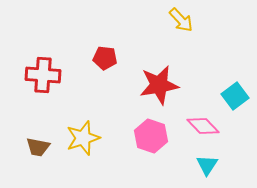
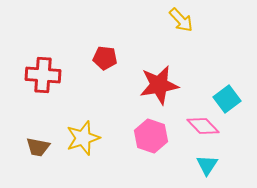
cyan square: moved 8 px left, 3 px down
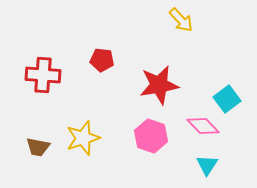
red pentagon: moved 3 px left, 2 px down
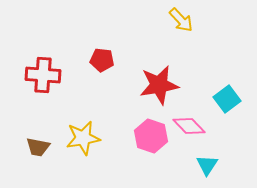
pink diamond: moved 14 px left
yellow star: rotated 8 degrees clockwise
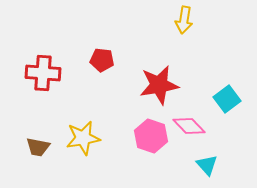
yellow arrow: moved 3 px right; rotated 52 degrees clockwise
red cross: moved 2 px up
cyan triangle: rotated 15 degrees counterclockwise
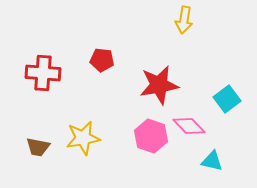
cyan triangle: moved 5 px right, 4 px up; rotated 35 degrees counterclockwise
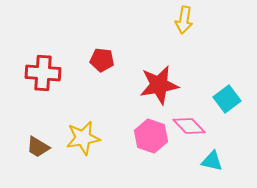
brown trapezoid: rotated 20 degrees clockwise
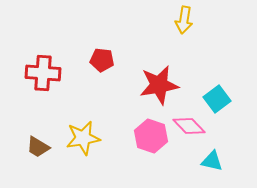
cyan square: moved 10 px left
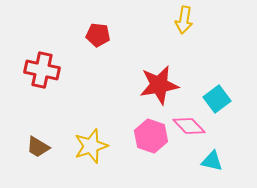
red pentagon: moved 4 px left, 25 px up
red cross: moved 1 px left, 3 px up; rotated 8 degrees clockwise
yellow star: moved 8 px right, 8 px down; rotated 8 degrees counterclockwise
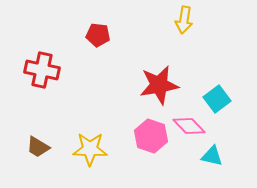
yellow star: moved 1 px left, 3 px down; rotated 20 degrees clockwise
cyan triangle: moved 5 px up
